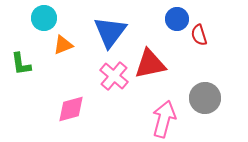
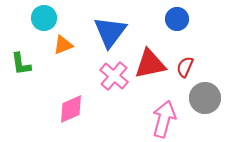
red semicircle: moved 14 px left, 32 px down; rotated 40 degrees clockwise
pink diamond: rotated 8 degrees counterclockwise
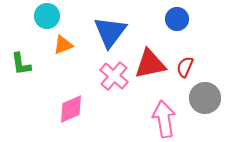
cyan circle: moved 3 px right, 2 px up
pink arrow: rotated 24 degrees counterclockwise
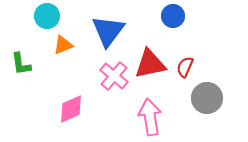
blue circle: moved 4 px left, 3 px up
blue triangle: moved 2 px left, 1 px up
gray circle: moved 2 px right
pink arrow: moved 14 px left, 2 px up
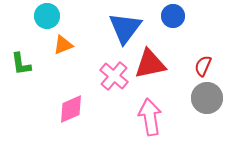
blue triangle: moved 17 px right, 3 px up
red semicircle: moved 18 px right, 1 px up
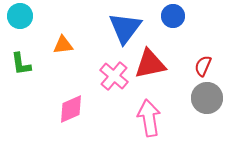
cyan circle: moved 27 px left
orange triangle: rotated 15 degrees clockwise
pink arrow: moved 1 px left, 1 px down
